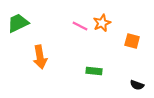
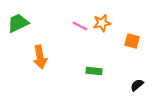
orange star: rotated 12 degrees clockwise
black semicircle: rotated 120 degrees clockwise
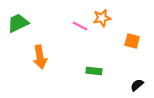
orange star: moved 5 px up
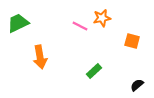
green rectangle: rotated 49 degrees counterclockwise
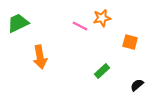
orange square: moved 2 px left, 1 px down
green rectangle: moved 8 px right
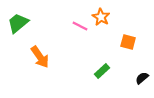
orange star: moved 1 px left, 1 px up; rotated 30 degrees counterclockwise
green trapezoid: rotated 15 degrees counterclockwise
orange square: moved 2 px left
orange arrow: rotated 25 degrees counterclockwise
black semicircle: moved 5 px right, 7 px up
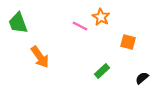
green trapezoid: rotated 70 degrees counterclockwise
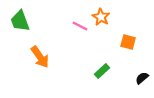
green trapezoid: moved 2 px right, 2 px up
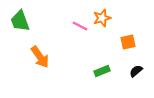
orange star: moved 1 px right, 1 px down; rotated 24 degrees clockwise
orange square: rotated 28 degrees counterclockwise
green rectangle: rotated 21 degrees clockwise
black semicircle: moved 6 px left, 7 px up
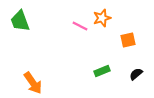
orange square: moved 2 px up
orange arrow: moved 7 px left, 26 px down
black semicircle: moved 3 px down
